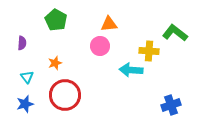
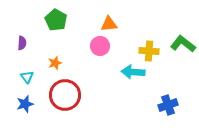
green L-shape: moved 8 px right, 11 px down
cyan arrow: moved 2 px right, 2 px down
blue cross: moved 3 px left
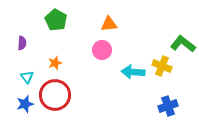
pink circle: moved 2 px right, 4 px down
yellow cross: moved 13 px right, 15 px down; rotated 18 degrees clockwise
red circle: moved 10 px left
blue cross: moved 1 px down
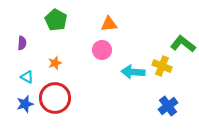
cyan triangle: rotated 24 degrees counterclockwise
red circle: moved 3 px down
blue cross: rotated 18 degrees counterclockwise
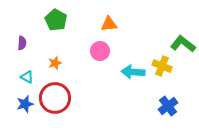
pink circle: moved 2 px left, 1 px down
